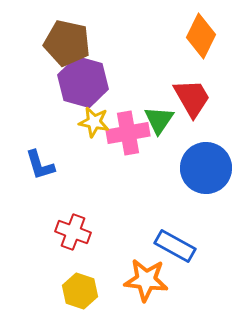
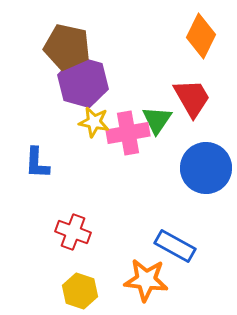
brown pentagon: moved 4 px down
green triangle: moved 2 px left
blue L-shape: moved 3 px left, 2 px up; rotated 20 degrees clockwise
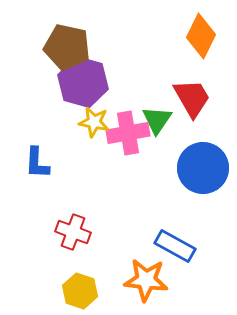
blue circle: moved 3 px left
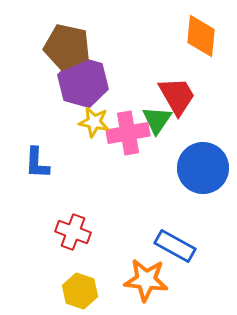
orange diamond: rotated 21 degrees counterclockwise
red trapezoid: moved 15 px left, 2 px up
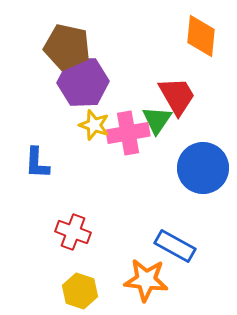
purple hexagon: rotated 18 degrees counterclockwise
yellow star: moved 3 px down; rotated 8 degrees clockwise
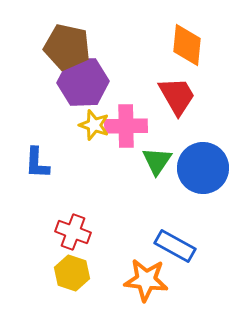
orange diamond: moved 14 px left, 9 px down
green triangle: moved 41 px down
pink cross: moved 2 px left, 7 px up; rotated 9 degrees clockwise
yellow hexagon: moved 8 px left, 18 px up
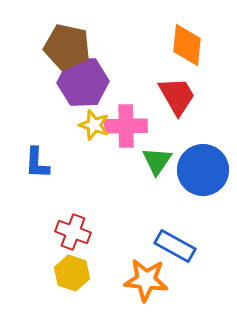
blue circle: moved 2 px down
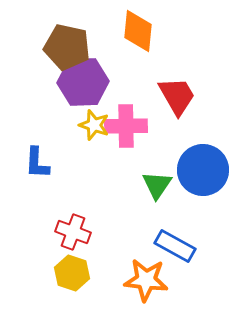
orange diamond: moved 49 px left, 14 px up
green triangle: moved 24 px down
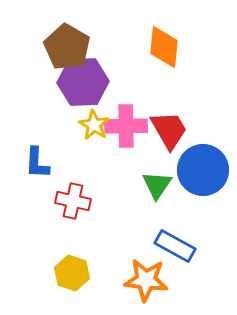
orange diamond: moved 26 px right, 16 px down
brown pentagon: rotated 18 degrees clockwise
red trapezoid: moved 8 px left, 34 px down
yellow star: rotated 12 degrees clockwise
red cross: moved 31 px up; rotated 8 degrees counterclockwise
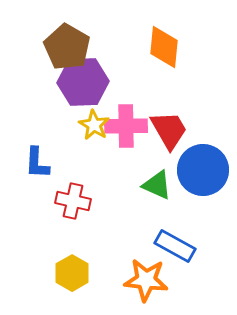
green triangle: rotated 40 degrees counterclockwise
yellow hexagon: rotated 12 degrees clockwise
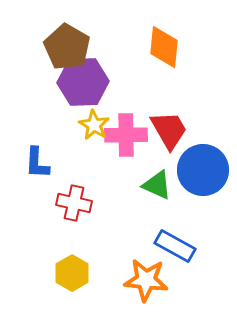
pink cross: moved 9 px down
red cross: moved 1 px right, 2 px down
